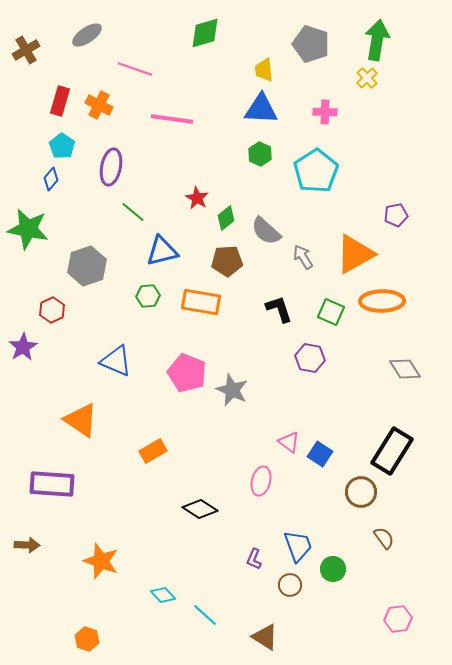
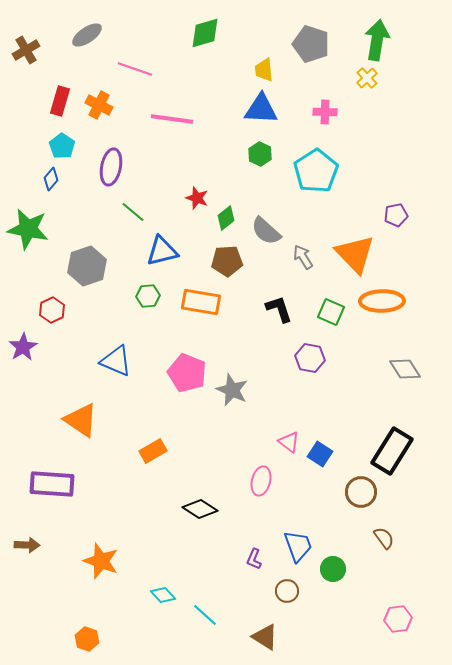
red star at (197, 198): rotated 10 degrees counterclockwise
orange triangle at (355, 254): rotated 45 degrees counterclockwise
brown circle at (290, 585): moved 3 px left, 6 px down
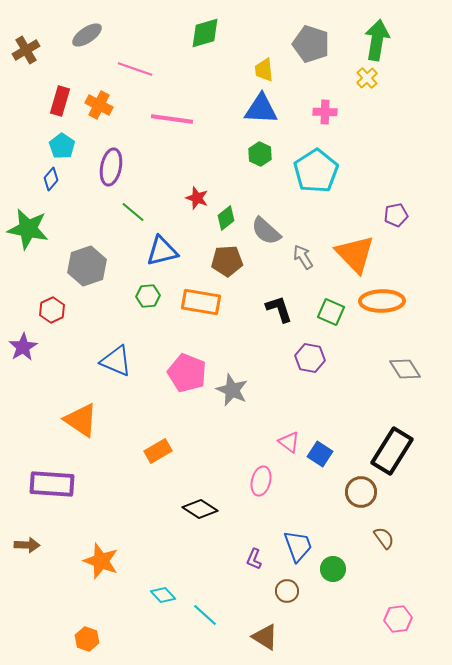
orange rectangle at (153, 451): moved 5 px right
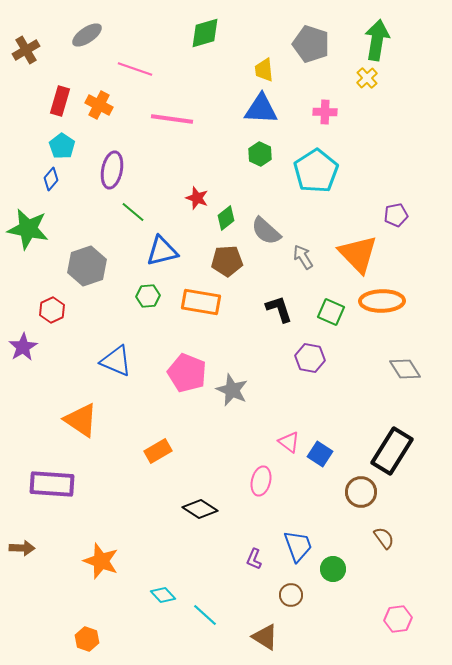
purple ellipse at (111, 167): moved 1 px right, 3 px down
orange triangle at (355, 254): moved 3 px right
brown arrow at (27, 545): moved 5 px left, 3 px down
brown circle at (287, 591): moved 4 px right, 4 px down
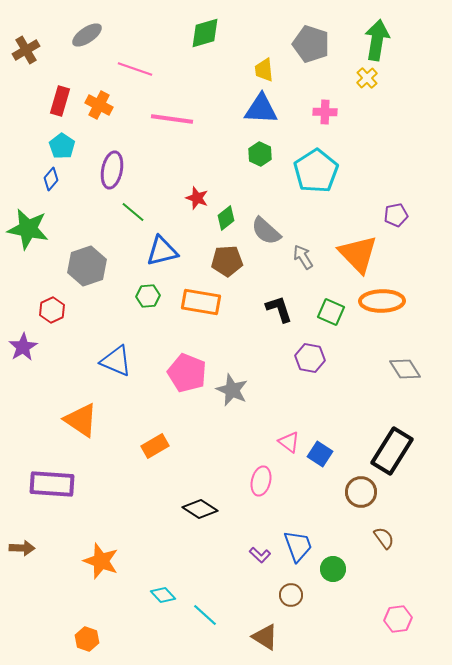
orange rectangle at (158, 451): moved 3 px left, 5 px up
purple L-shape at (254, 559): moved 6 px right, 4 px up; rotated 70 degrees counterclockwise
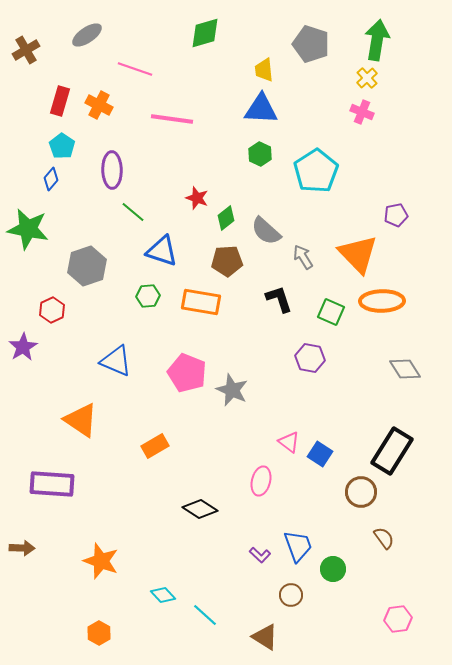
pink cross at (325, 112): moved 37 px right; rotated 20 degrees clockwise
purple ellipse at (112, 170): rotated 12 degrees counterclockwise
blue triangle at (162, 251): rotated 32 degrees clockwise
black L-shape at (279, 309): moved 10 px up
orange hexagon at (87, 639): moved 12 px right, 6 px up; rotated 10 degrees clockwise
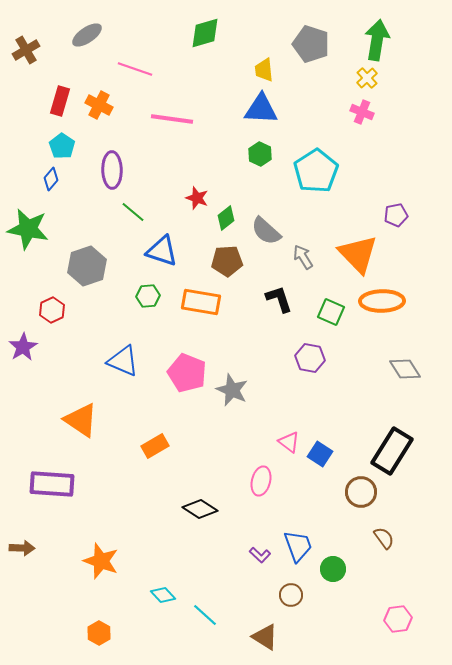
blue triangle at (116, 361): moved 7 px right
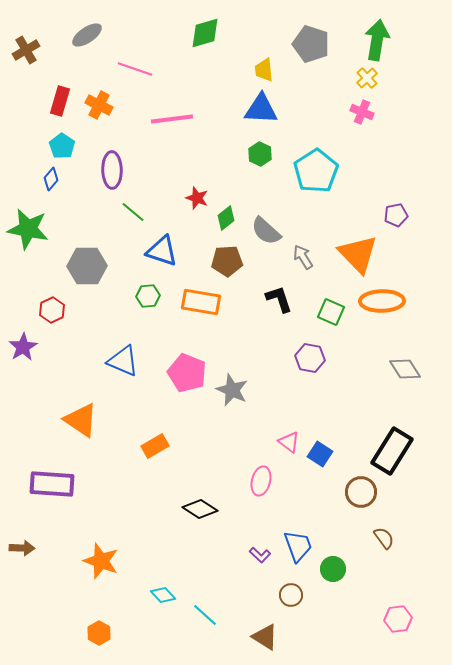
pink line at (172, 119): rotated 15 degrees counterclockwise
gray hexagon at (87, 266): rotated 18 degrees clockwise
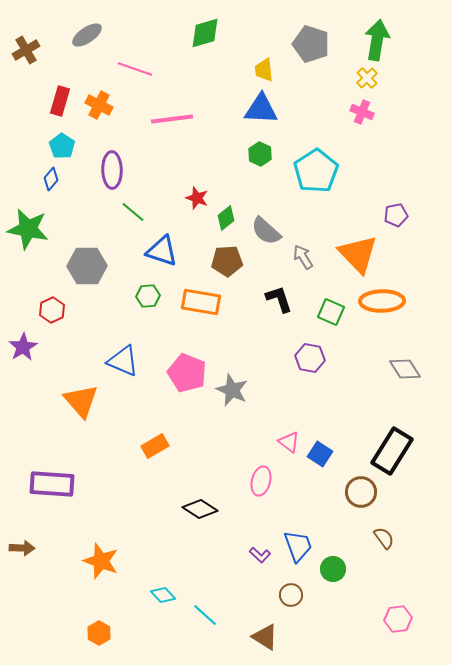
orange triangle at (81, 420): moved 19 px up; rotated 15 degrees clockwise
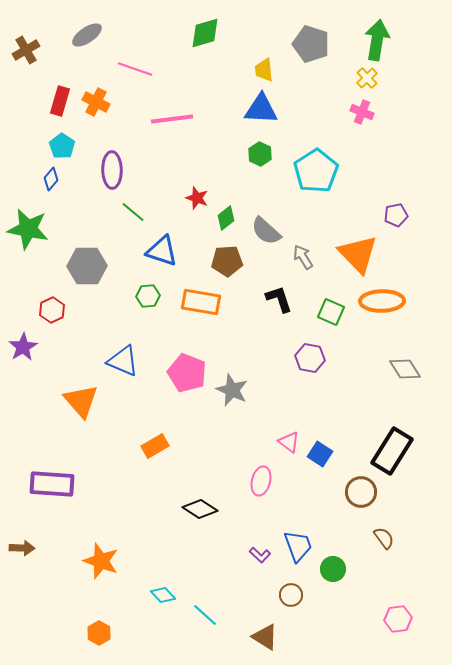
orange cross at (99, 105): moved 3 px left, 3 px up
